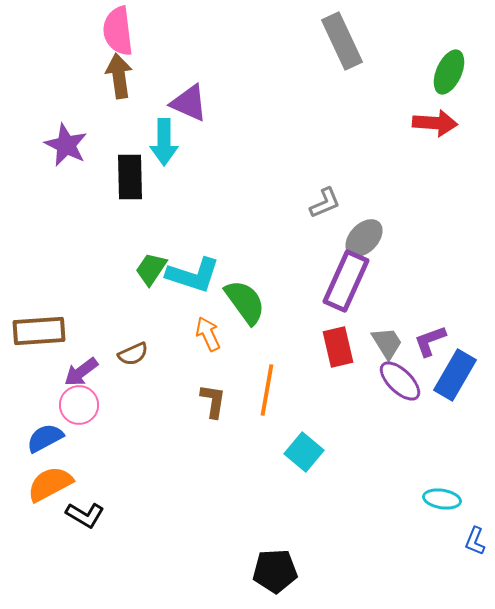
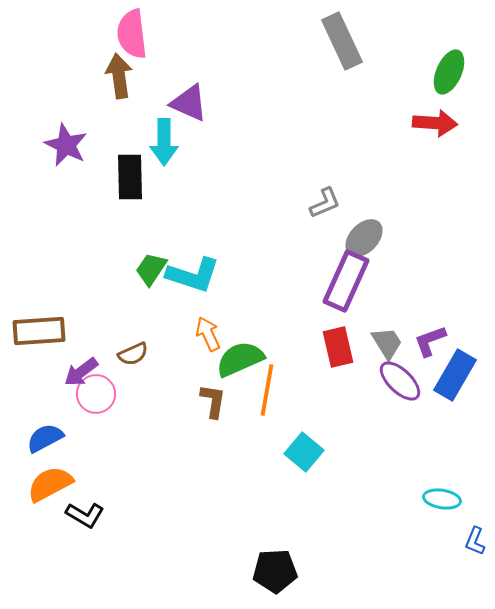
pink semicircle: moved 14 px right, 3 px down
green semicircle: moved 5 px left, 57 px down; rotated 78 degrees counterclockwise
pink circle: moved 17 px right, 11 px up
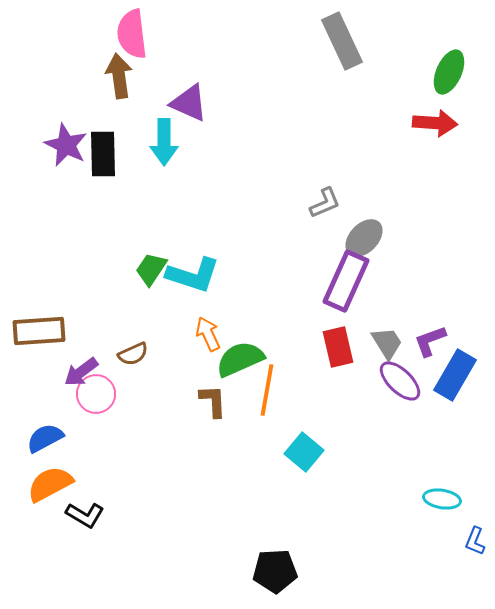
black rectangle: moved 27 px left, 23 px up
brown L-shape: rotated 12 degrees counterclockwise
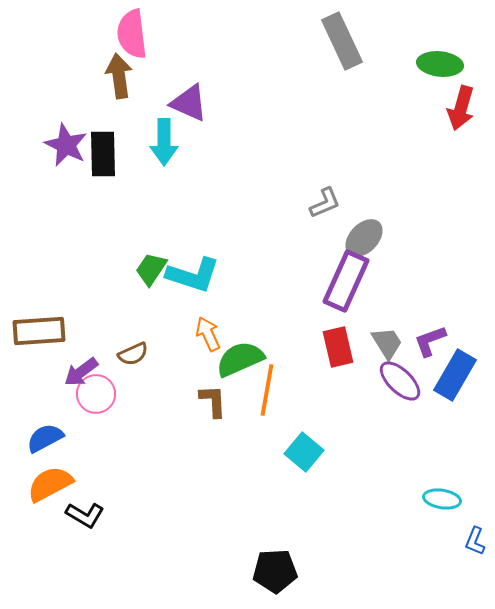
green ellipse: moved 9 px left, 8 px up; rotated 72 degrees clockwise
red arrow: moved 26 px right, 15 px up; rotated 102 degrees clockwise
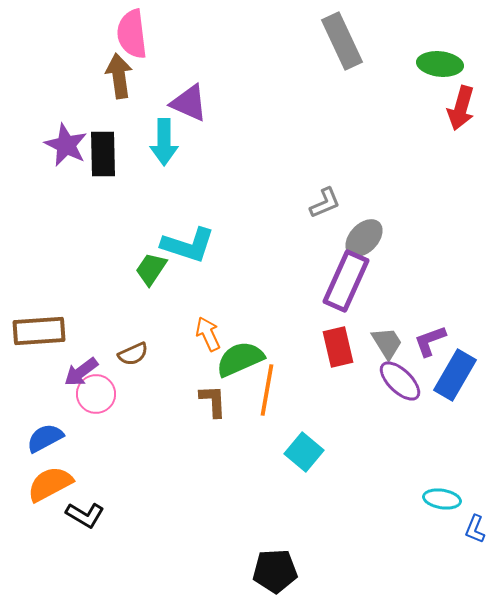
cyan L-shape: moved 5 px left, 30 px up
blue L-shape: moved 12 px up
